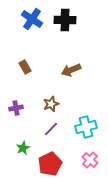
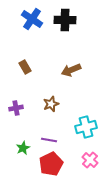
purple line: moved 2 px left, 11 px down; rotated 56 degrees clockwise
red pentagon: moved 1 px right
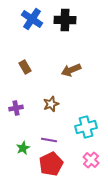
pink cross: moved 1 px right
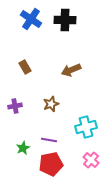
blue cross: moved 1 px left
purple cross: moved 1 px left, 2 px up
red pentagon: rotated 15 degrees clockwise
